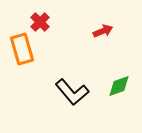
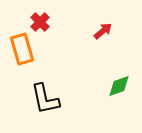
red arrow: rotated 18 degrees counterclockwise
black L-shape: moved 27 px left, 7 px down; rotated 28 degrees clockwise
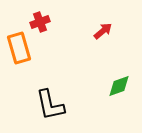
red cross: rotated 24 degrees clockwise
orange rectangle: moved 3 px left, 1 px up
black L-shape: moved 5 px right, 6 px down
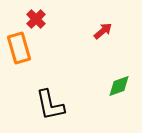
red cross: moved 4 px left, 3 px up; rotated 24 degrees counterclockwise
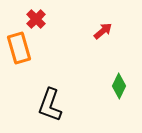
green diamond: rotated 45 degrees counterclockwise
black L-shape: rotated 32 degrees clockwise
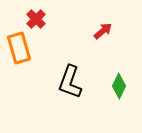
black L-shape: moved 20 px right, 23 px up
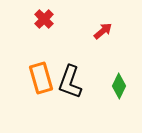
red cross: moved 8 px right
orange rectangle: moved 22 px right, 30 px down
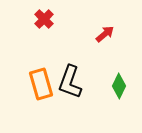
red arrow: moved 2 px right, 3 px down
orange rectangle: moved 6 px down
